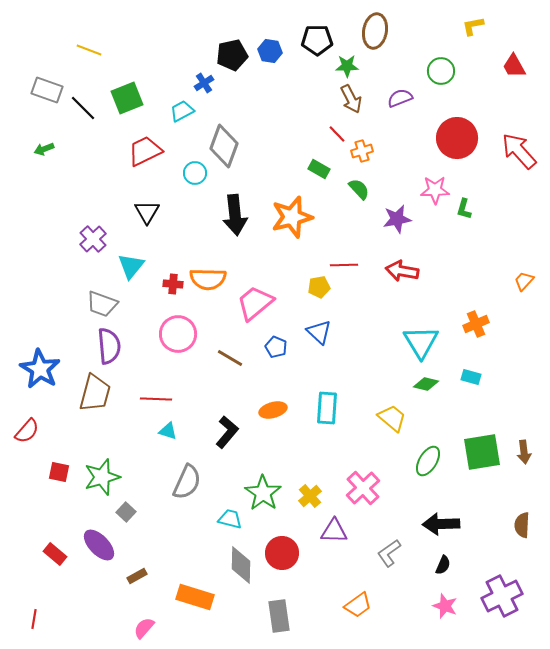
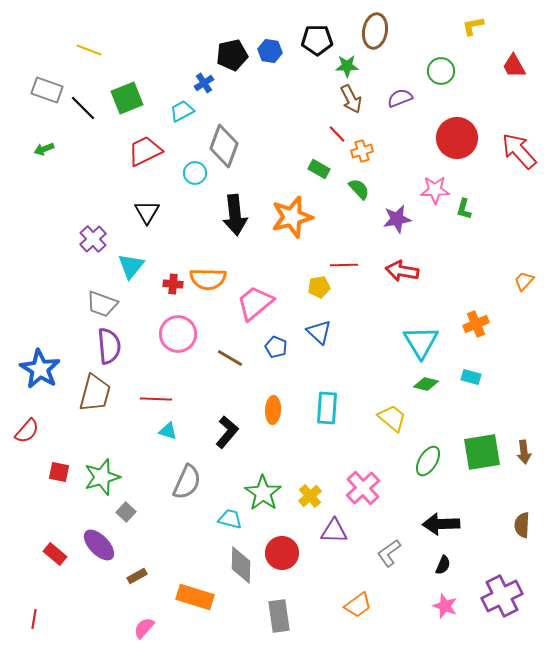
orange ellipse at (273, 410): rotated 72 degrees counterclockwise
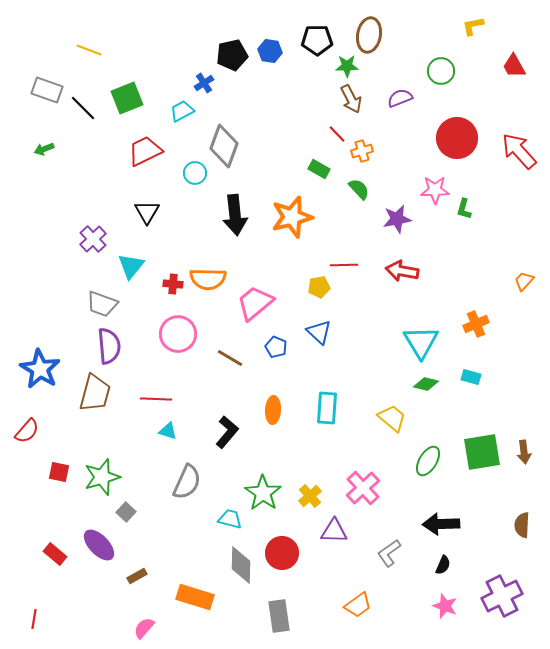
brown ellipse at (375, 31): moved 6 px left, 4 px down
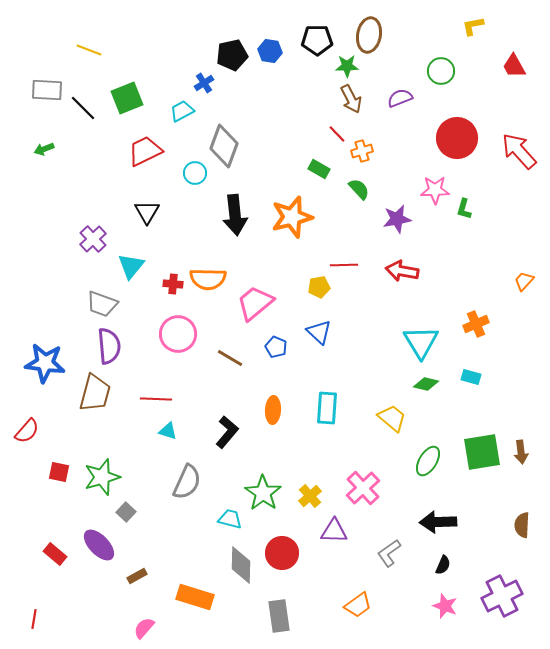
gray rectangle at (47, 90): rotated 16 degrees counterclockwise
blue star at (40, 369): moved 5 px right, 6 px up; rotated 24 degrees counterclockwise
brown arrow at (524, 452): moved 3 px left
black arrow at (441, 524): moved 3 px left, 2 px up
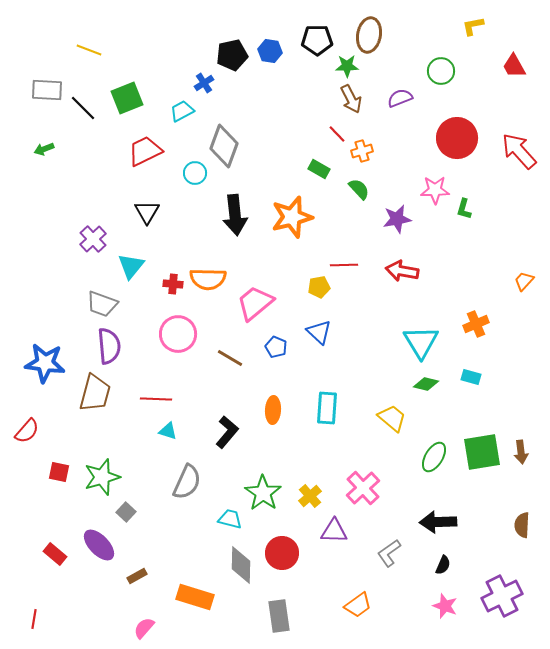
green ellipse at (428, 461): moved 6 px right, 4 px up
